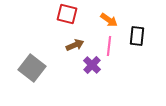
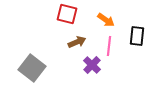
orange arrow: moved 3 px left
brown arrow: moved 2 px right, 3 px up
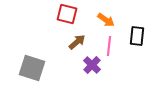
brown arrow: rotated 18 degrees counterclockwise
gray square: rotated 20 degrees counterclockwise
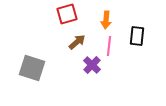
red square: rotated 30 degrees counterclockwise
orange arrow: rotated 60 degrees clockwise
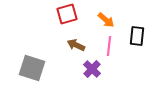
orange arrow: rotated 54 degrees counterclockwise
brown arrow: moved 1 px left, 3 px down; rotated 114 degrees counterclockwise
purple cross: moved 4 px down
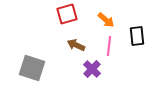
black rectangle: rotated 12 degrees counterclockwise
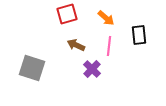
orange arrow: moved 2 px up
black rectangle: moved 2 px right, 1 px up
